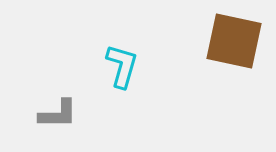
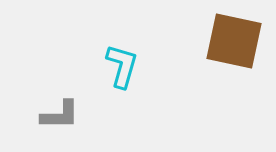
gray L-shape: moved 2 px right, 1 px down
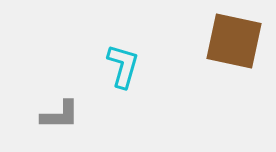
cyan L-shape: moved 1 px right
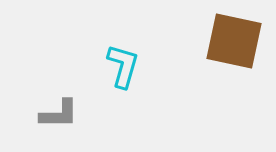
gray L-shape: moved 1 px left, 1 px up
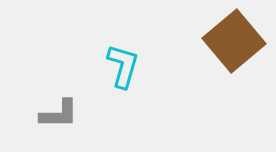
brown square: rotated 38 degrees clockwise
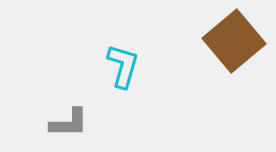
gray L-shape: moved 10 px right, 9 px down
